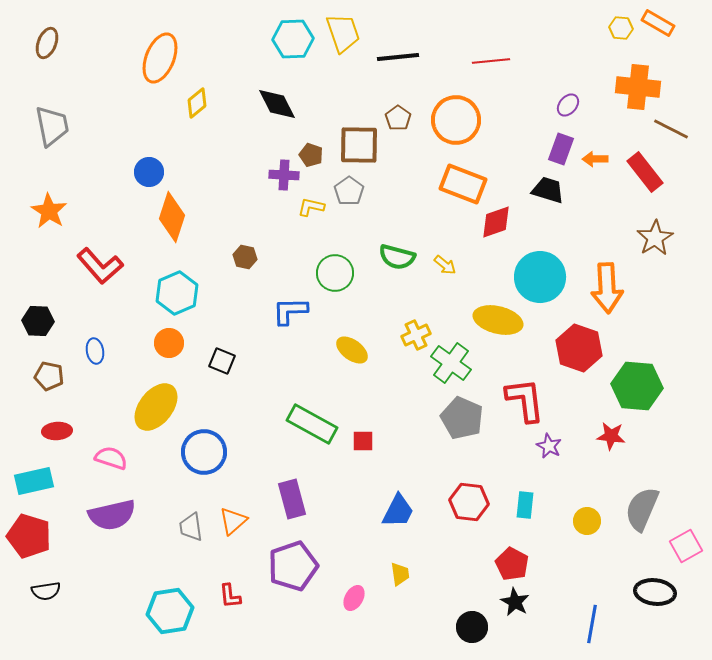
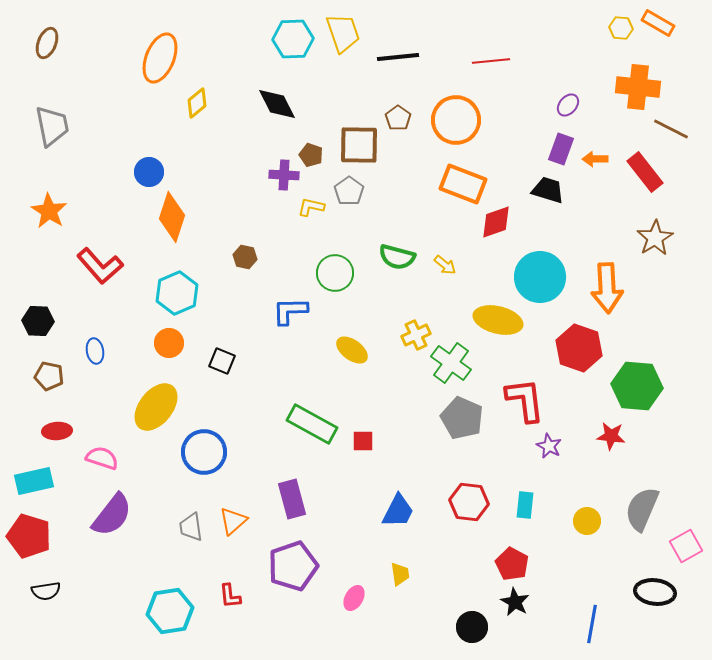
pink semicircle at (111, 458): moved 9 px left
purple semicircle at (112, 515): rotated 39 degrees counterclockwise
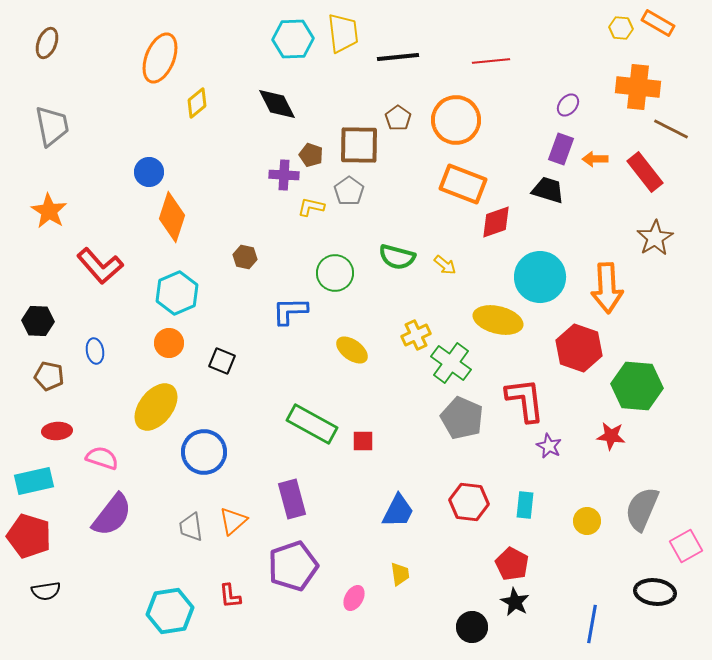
yellow trapezoid at (343, 33): rotated 12 degrees clockwise
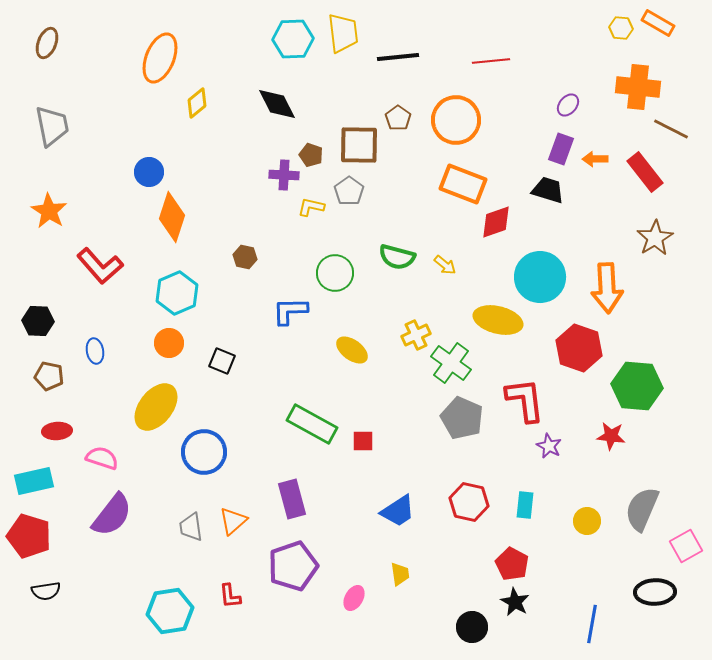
red hexagon at (469, 502): rotated 6 degrees clockwise
blue trapezoid at (398, 511): rotated 30 degrees clockwise
black ellipse at (655, 592): rotated 9 degrees counterclockwise
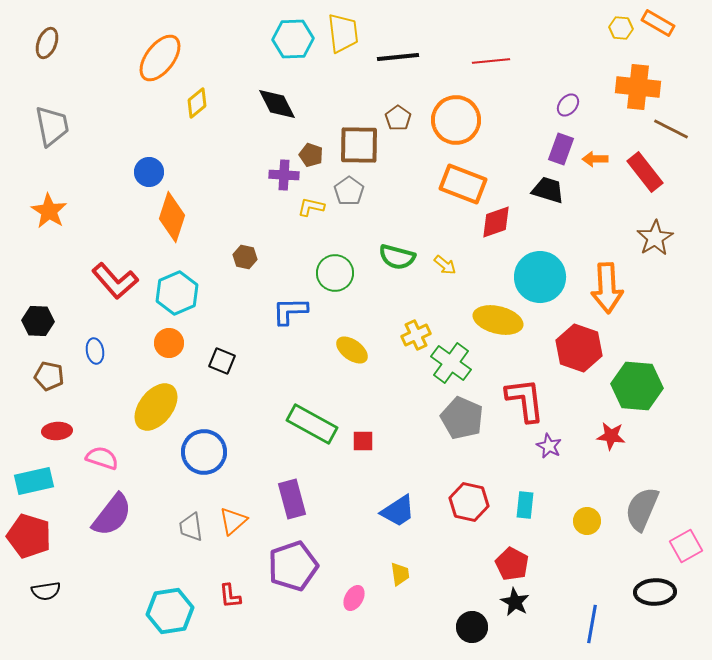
orange ellipse at (160, 58): rotated 15 degrees clockwise
red L-shape at (100, 266): moved 15 px right, 15 px down
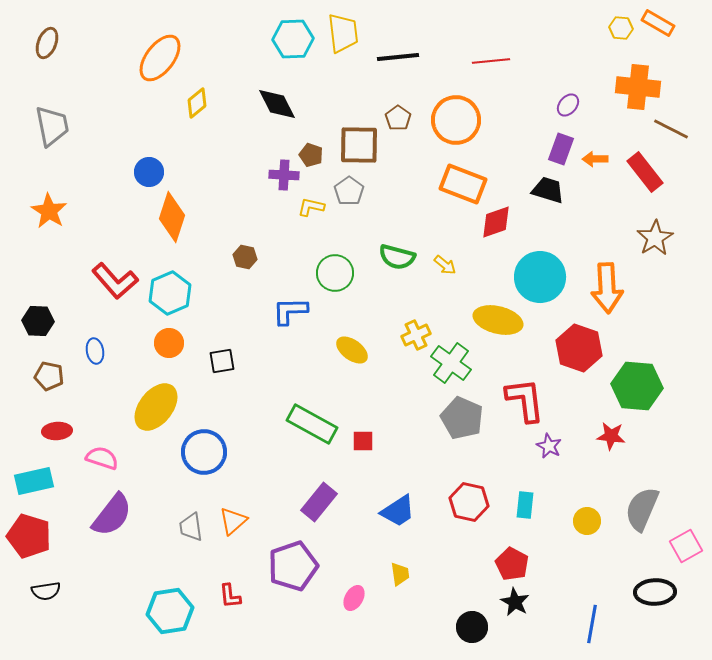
cyan hexagon at (177, 293): moved 7 px left
black square at (222, 361): rotated 32 degrees counterclockwise
purple rectangle at (292, 499): moved 27 px right, 3 px down; rotated 54 degrees clockwise
